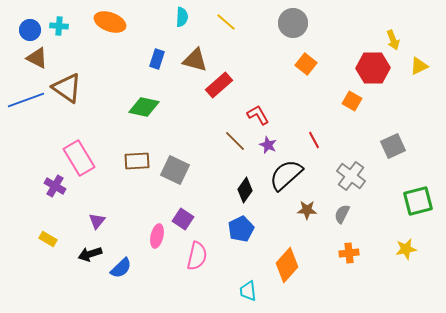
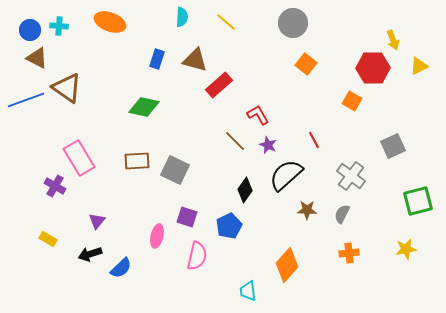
purple square at (183, 219): moved 4 px right, 2 px up; rotated 15 degrees counterclockwise
blue pentagon at (241, 229): moved 12 px left, 3 px up
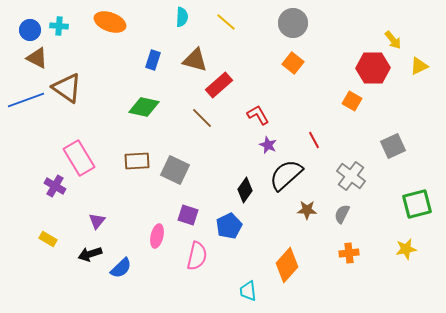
yellow arrow at (393, 40): rotated 18 degrees counterclockwise
blue rectangle at (157, 59): moved 4 px left, 1 px down
orange square at (306, 64): moved 13 px left, 1 px up
brown line at (235, 141): moved 33 px left, 23 px up
green square at (418, 201): moved 1 px left, 3 px down
purple square at (187, 217): moved 1 px right, 2 px up
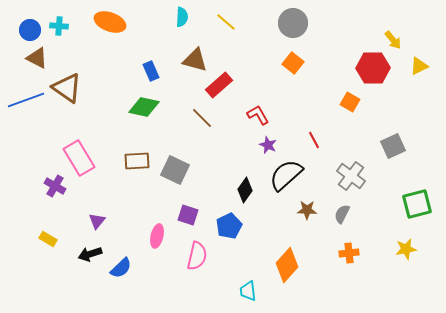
blue rectangle at (153, 60): moved 2 px left, 11 px down; rotated 42 degrees counterclockwise
orange square at (352, 101): moved 2 px left, 1 px down
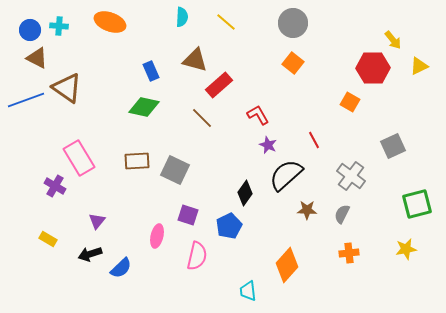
black diamond at (245, 190): moved 3 px down
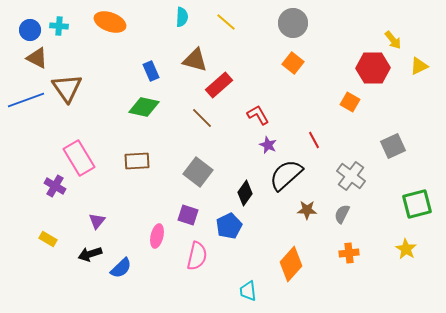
brown triangle at (67, 88): rotated 20 degrees clockwise
gray square at (175, 170): moved 23 px right, 2 px down; rotated 12 degrees clockwise
yellow star at (406, 249): rotated 30 degrees counterclockwise
orange diamond at (287, 265): moved 4 px right, 1 px up
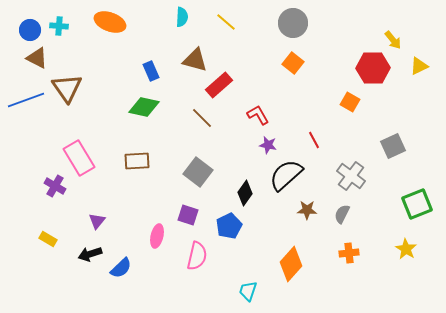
purple star at (268, 145): rotated 12 degrees counterclockwise
green square at (417, 204): rotated 8 degrees counterclockwise
cyan trapezoid at (248, 291): rotated 25 degrees clockwise
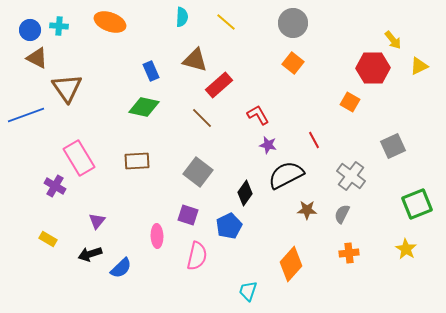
blue line at (26, 100): moved 15 px down
black semicircle at (286, 175): rotated 15 degrees clockwise
pink ellipse at (157, 236): rotated 15 degrees counterclockwise
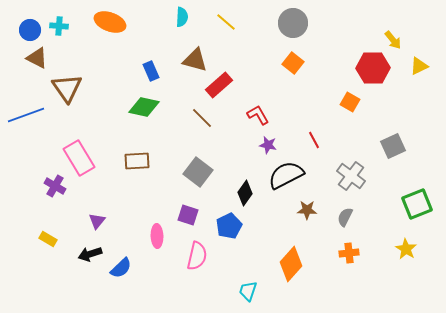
gray semicircle at (342, 214): moved 3 px right, 3 px down
